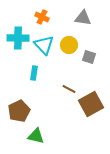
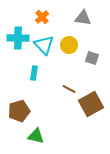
orange cross: rotated 24 degrees clockwise
gray square: moved 3 px right, 1 px down
brown pentagon: rotated 10 degrees clockwise
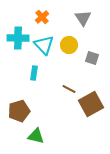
gray triangle: rotated 48 degrees clockwise
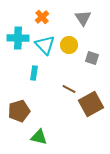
cyan triangle: moved 1 px right
green triangle: moved 3 px right, 1 px down
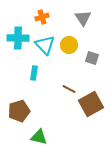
orange cross: rotated 24 degrees clockwise
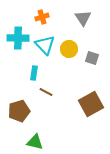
yellow circle: moved 4 px down
brown line: moved 23 px left, 3 px down
green triangle: moved 4 px left, 5 px down
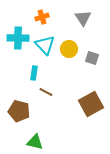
brown pentagon: rotated 30 degrees clockwise
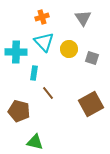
cyan cross: moved 2 px left, 14 px down
cyan triangle: moved 1 px left, 3 px up
brown line: moved 2 px right, 1 px down; rotated 24 degrees clockwise
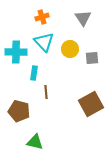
yellow circle: moved 1 px right
gray square: rotated 24 degrees counterclockwise
brown line: moved 2 px left, 1 px up; rotated 32 degrees clockwise
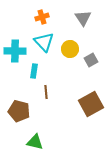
cyan cross: moved 1 px left, 1 px up
gray square: moved 1 px left, 2 px down; rotated 24 degrees counterclockwise
cyan rectangle: moved 2 px up
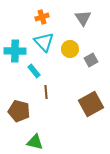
cyan rectangle: rotated 48 degrees counterclockwise
